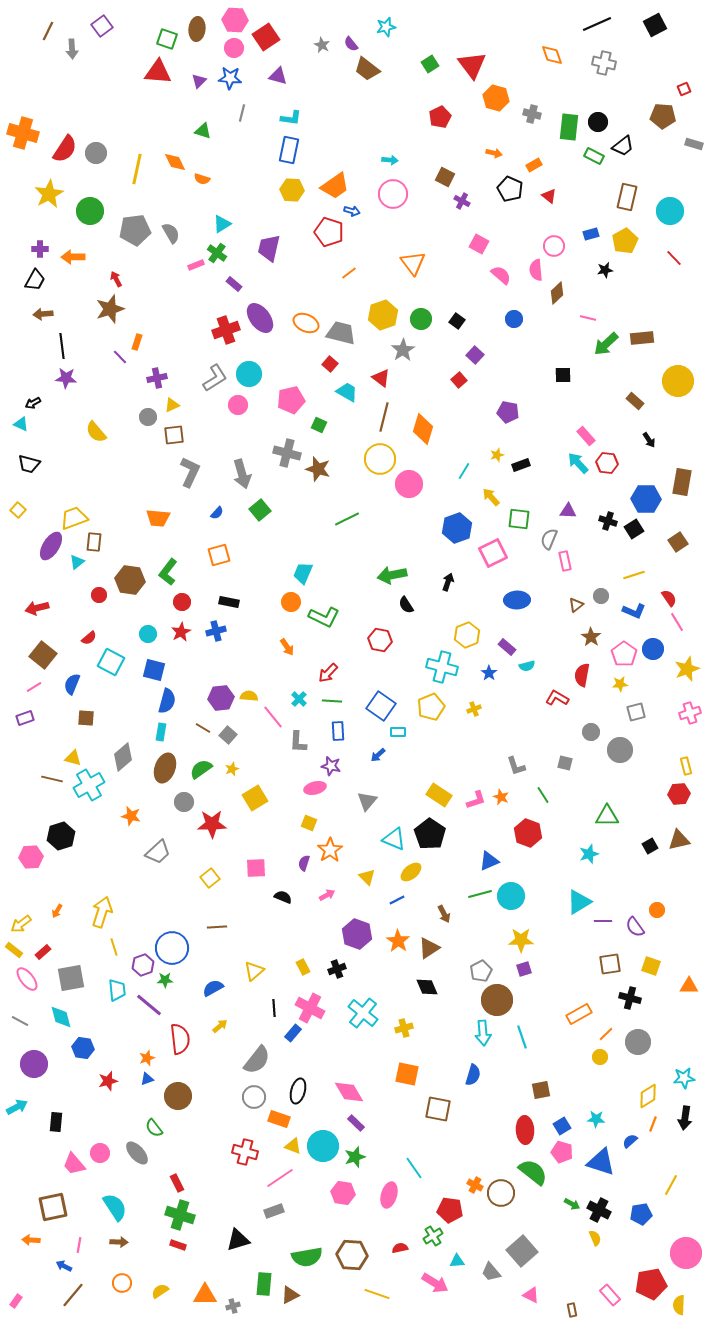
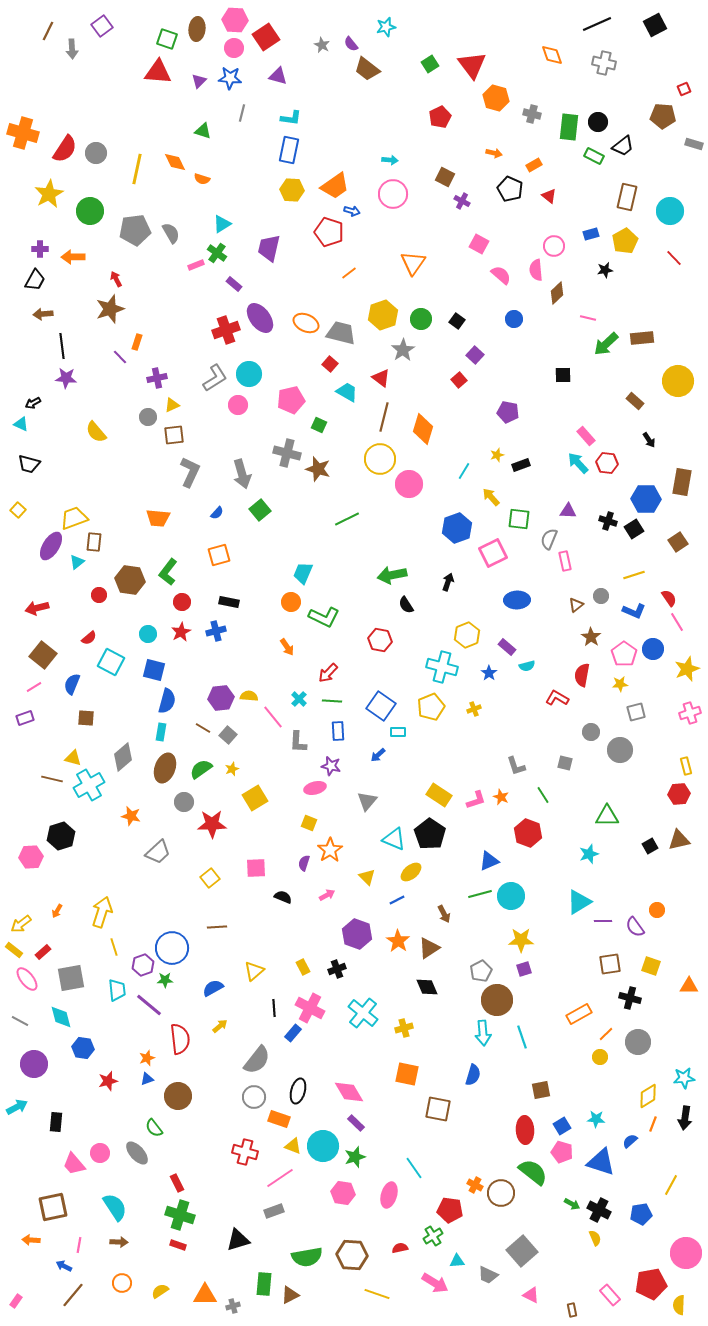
orange triangle at (413, 263): rotated 12 degrees clockwise
gray trapezoid at (491, 1272): moved 3 px left, 3 px down; rotated 25 degrees counterclockwise
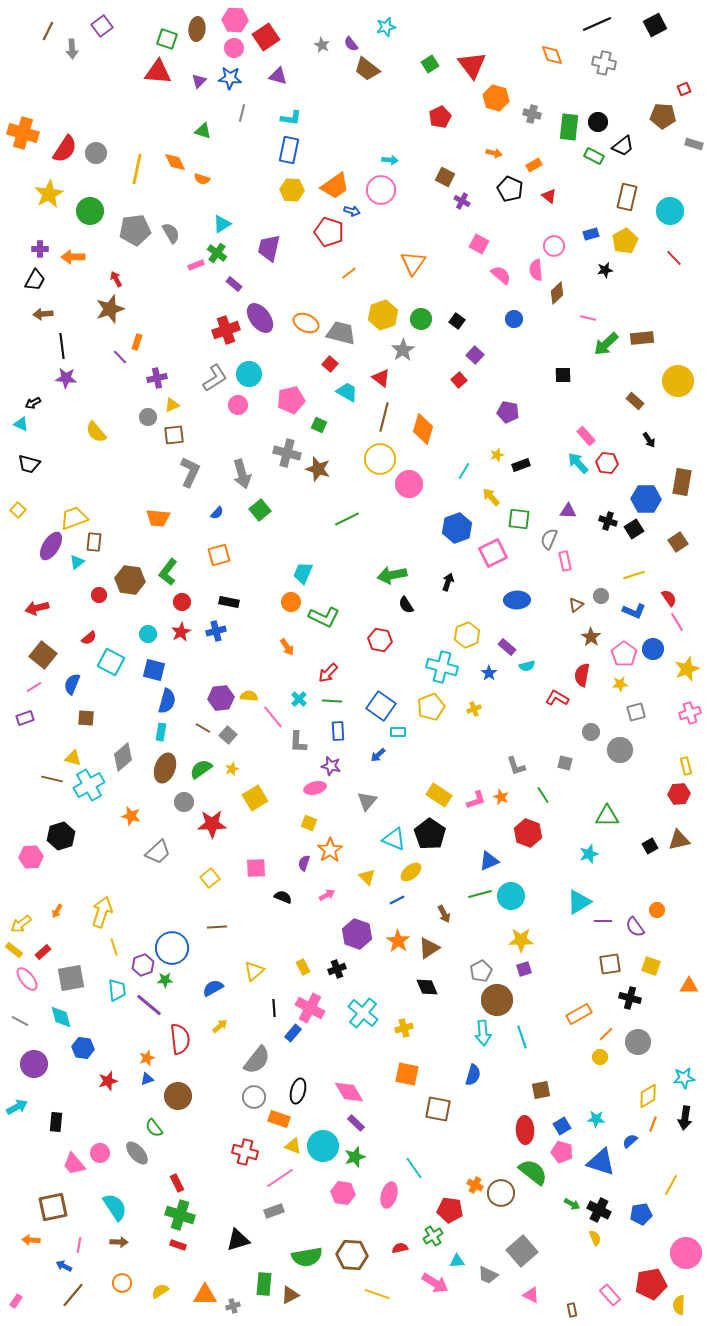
pink circle at (393, 194): moved 12 px left, 4 px up
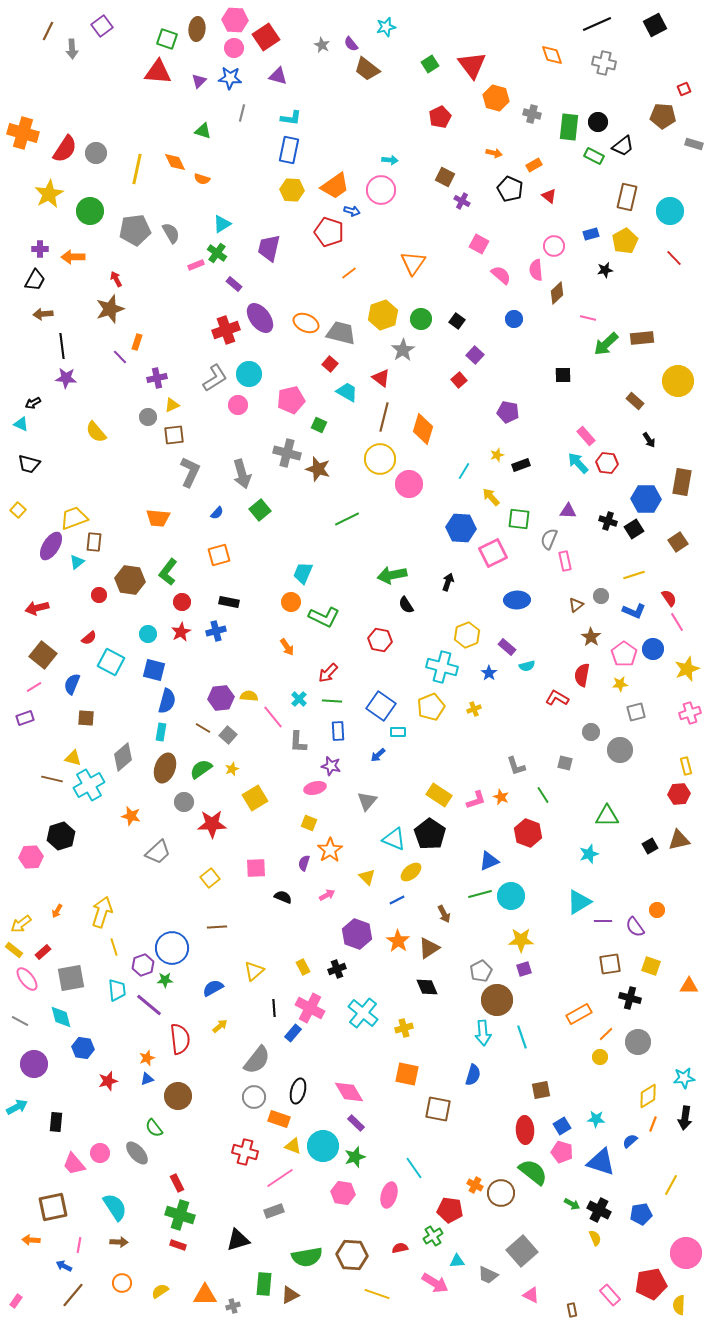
blue hexagon at (457, 528): moved 4 px right; rotated 24 degrees clockwise
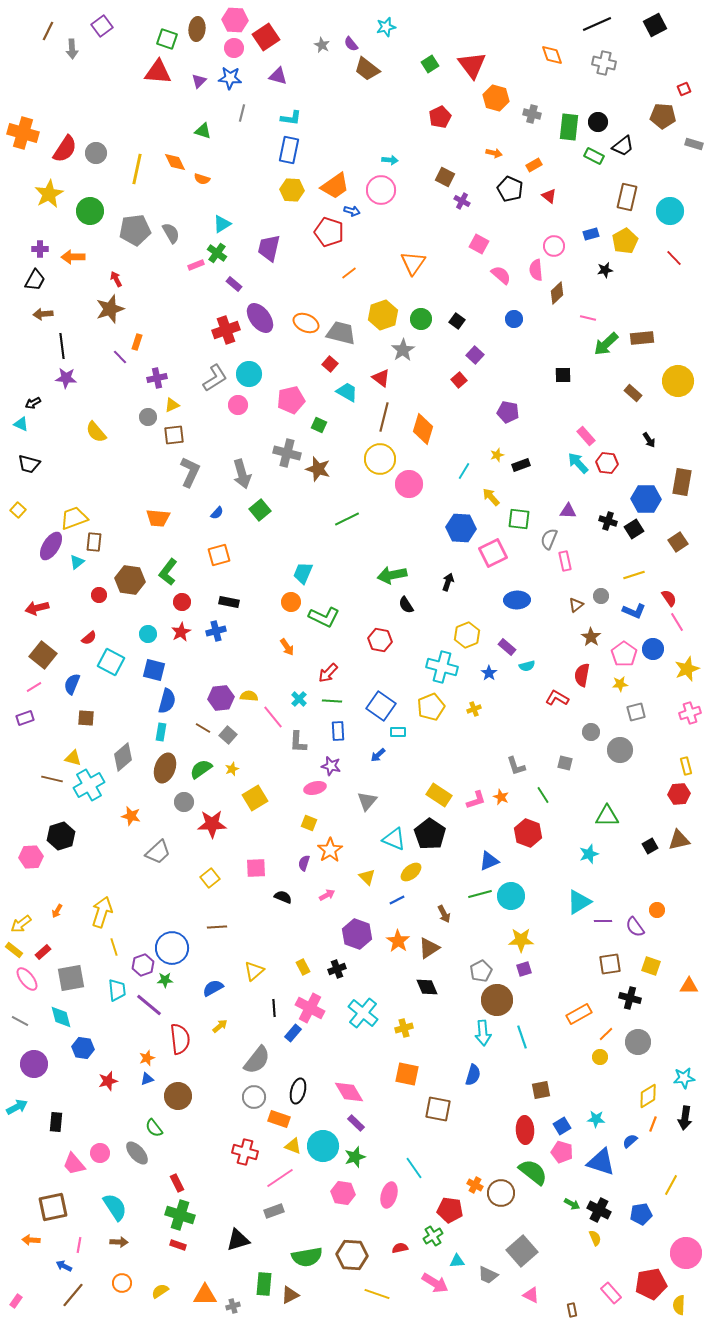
brown rectangle at (635, 401): moved 2 px left, 8 px up
pink rectangle at (610, 1295): moved 1 px right, 2 px up
